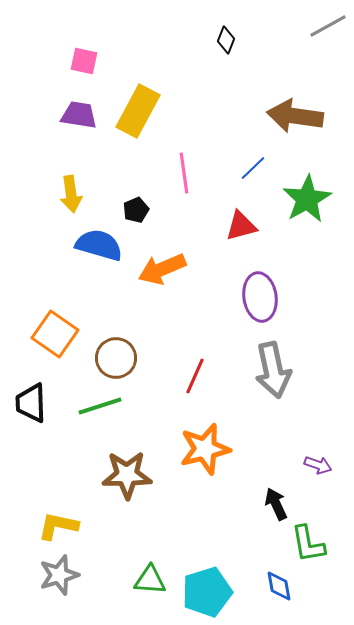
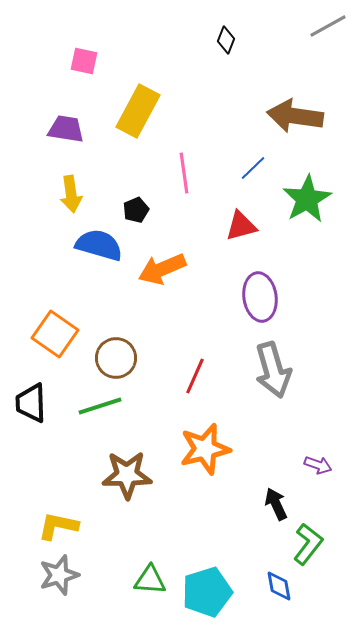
purple trapezoid: moved 13 px left, 14 px down
gray arrow: rotated 4 degrees counterclockwise
green L-shape: rotated 132 degrees counterclockwise
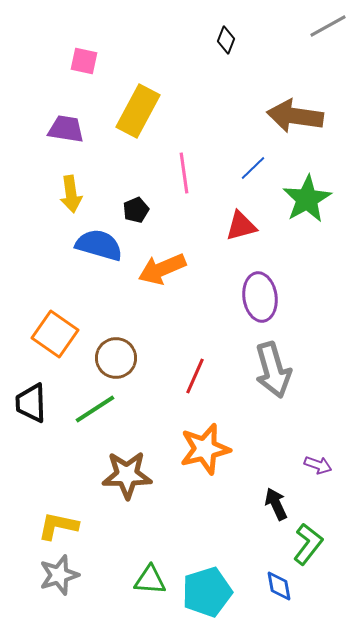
green line: moved 5 px left, 3 px down; rotated 15 degrees counterclockwise
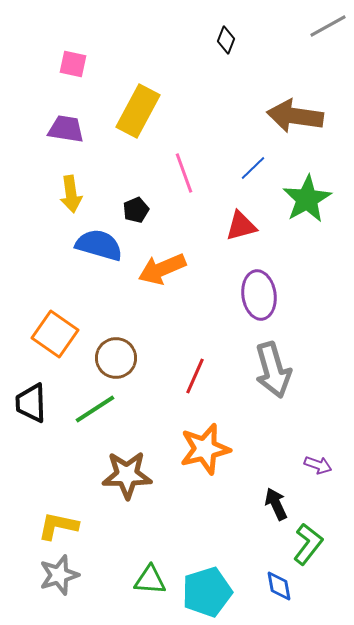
pink square: moved 11 px left, 3 px down
pink line: rotated 12 degrees counterclockwise
purple ellipse: moved 1 px left, 2 px up
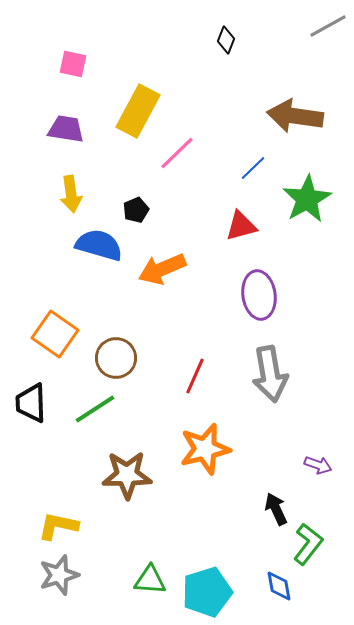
pink line: moved 7 px left, 20 px up; rotated 66 degrees clockwise
gray arrow: moved 3 px left, 4 px down; rotated 6 degrees clockwise
black arrow: moved 5 px down
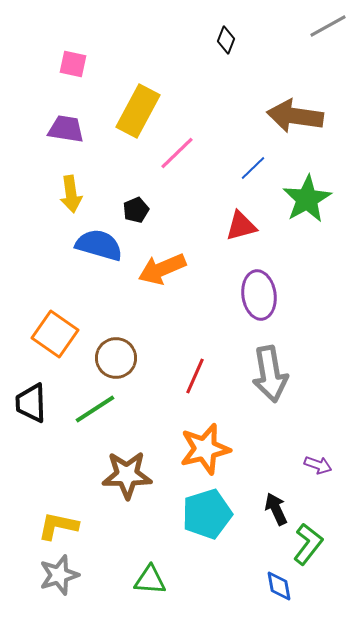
cyan pentagon: moved 78 px up
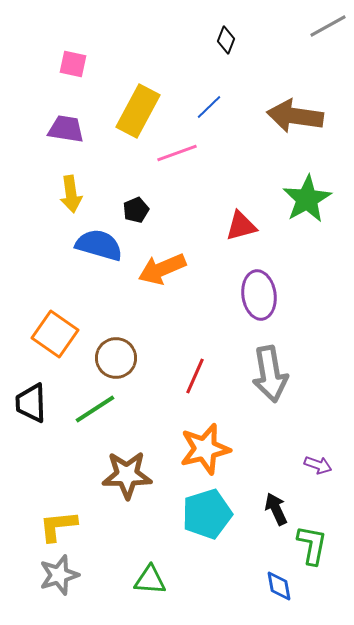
pink line: rotated 24 degrees clockwise
blue line: moved 44 px left, 61 px up
yellow L-shape: rotated 18 degrees counterclockwise
green L-shape: moved 4 px right, 1 px down; rotated 27 degrees counterclockwise
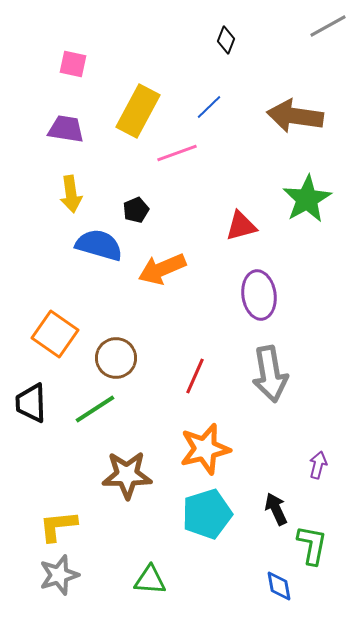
purple arrow: rotated 96 degrees counterclockwise
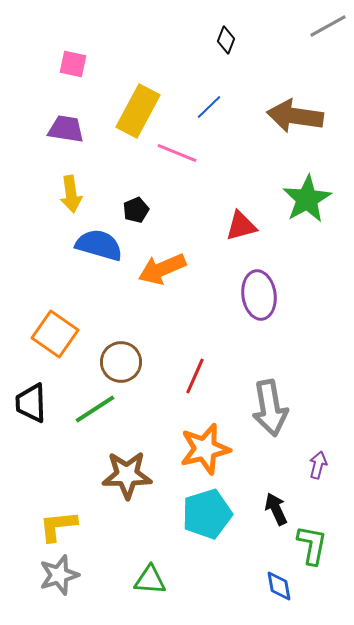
pink line: rotated 42 degrees clockwise
brown circle: moved 5 px right, 4 px down
gray arrow: moved 34 px down
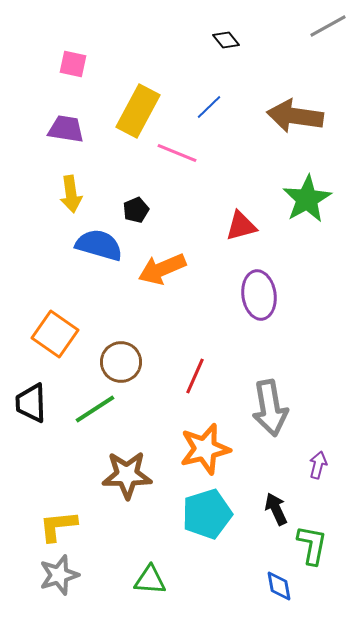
black diamond: rotated 60 degrees counterclockwise
